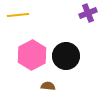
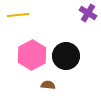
purple cross: rotated 36 degrees counterclockwise
brown semicircle: moved 1 px up
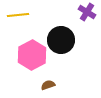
purple cross: moved 1 px left, 1 px up
black circle: moved 5 px left, 16 px up
brown semicircle: rotated 24 degrees counterclockwise
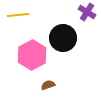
black circle: moved 2 px right, 2 px up
